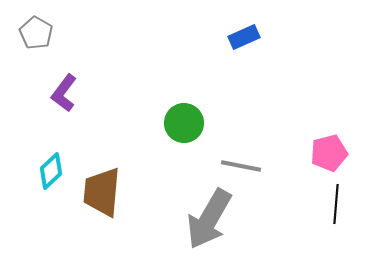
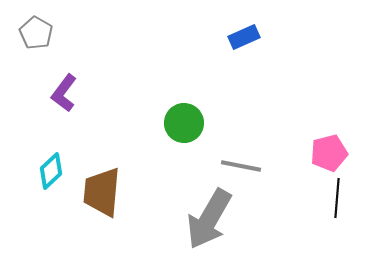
black line: moved 1 px right, 6 px up
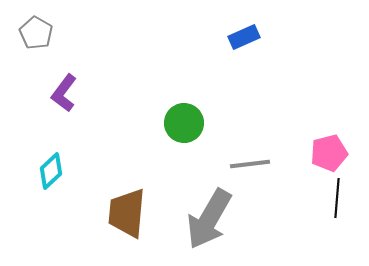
gray line: moved 9 px right, 2 px up; rotated 18 degrees counterclockwise
brown trapezoid: moved 25 px right, 21 px down
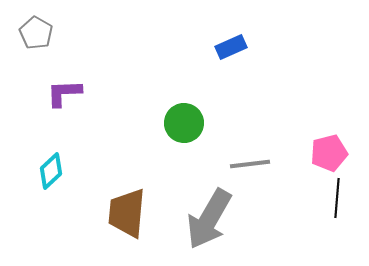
blue rectangle: moved 13 px left, 10 px down
purple L-shape: rotated 51 degrees clockwise
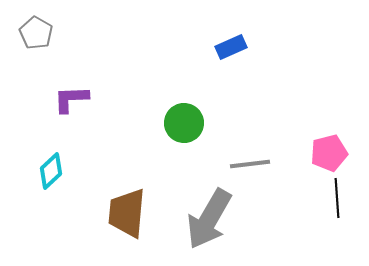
purple L-shape: moved 7 px right, 6 px down
black line: rotated 9 degrees counterclockwise
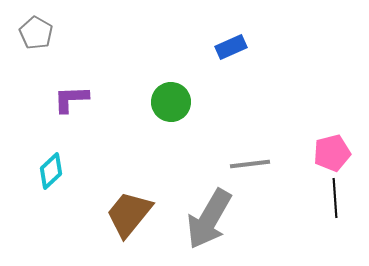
green circle: moved 13 px left, 21 px up
pink pentagon: moved 3 px right
black line: moved 2 px left
brown trapezoid: moved 2 px right, 1 px down; rotated 34 degrees clockwise
